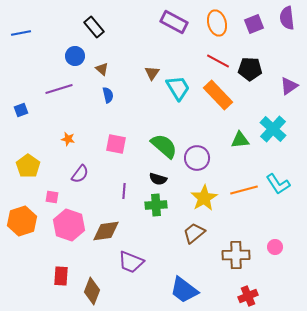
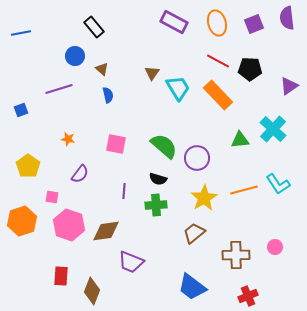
blue trapezoid at (184, 290): moved 8 px right, 3 px up
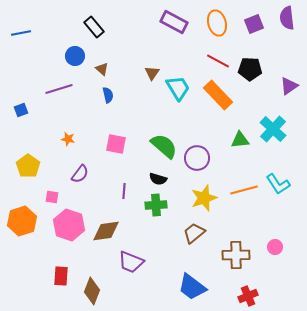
yellow star at (204, 198): rotated 12 degrees clockwise
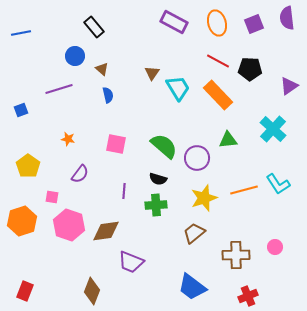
green triangle at (240, 140): moved 12 px left
red rectangle at (61, 276): moved 36 px left, 15 px down; rotated 18 degrees clockwise
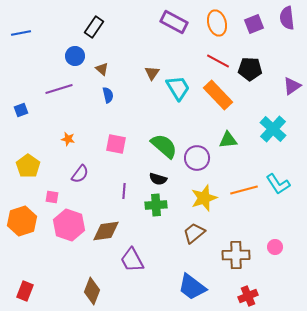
black rectangle at (94, 27): rotated 75 degrees clockwise
purple triangle at (289, 86): moved 3 px right
purple trapezoid at (131, 262): moved 1 px right, 2 px up; rotated 40 degrees clockwise
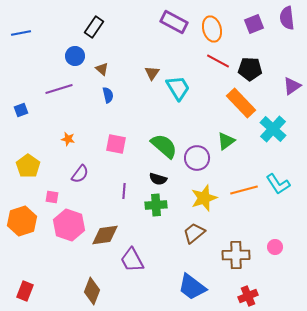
orange ellipse at (217, 23): moved 5 px left, 6 px down
orange rectangle at (218, 95): moved 23 px right, 8 px down
green triangle at (228, 140): moved 2 px left, 1 px down; rotated 30 degrees counterclockwise
brown diamond at (106, 231): moved 1 px left, 4 px down
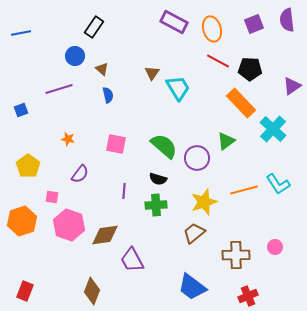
purple semicircle at (287, 18): moved 2 px down
yellow star at (204, 198): moved 4 px down
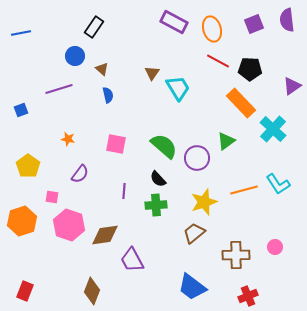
black semicircle at (158, 179): rotated 30 degrees clockwise
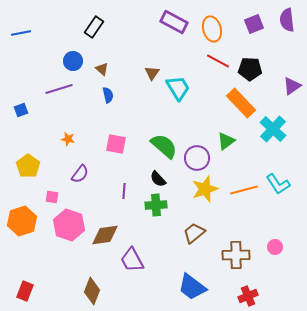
blue circle at (75, 56): moved 2 px left, 5 px down
yellow star at (204, 202): moved 1 px right, 13 px up
